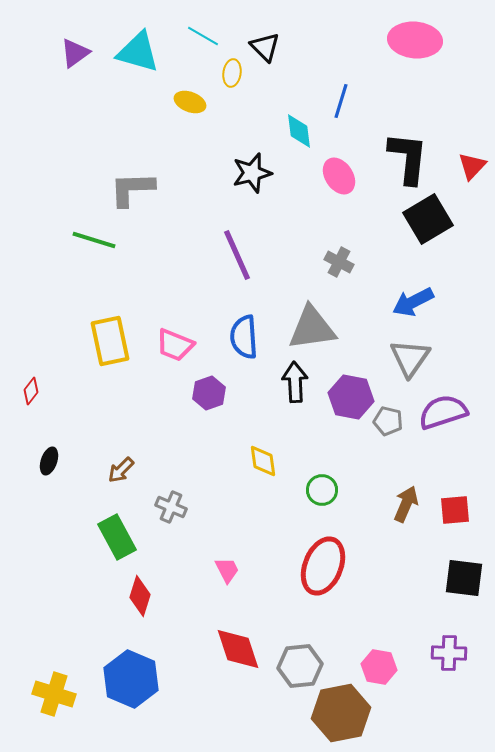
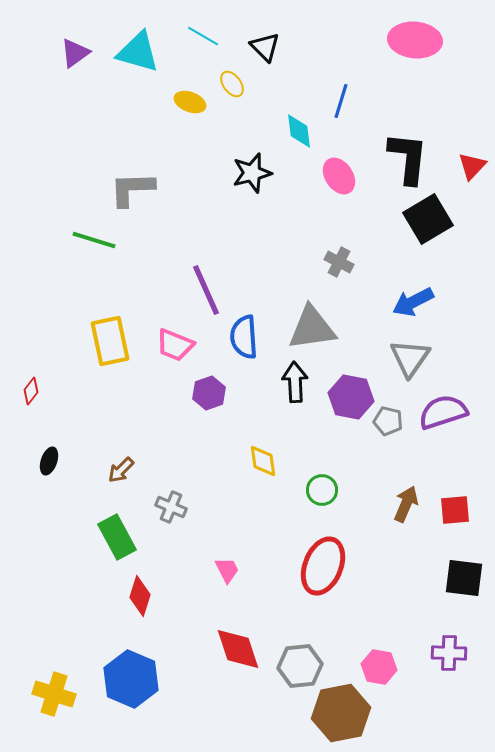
yellow ellipse at (232, 73): moved 11 px down; rotated 44 degrees counterclockwise
purple line at (237, 255): moved 31 px left, 35 px down
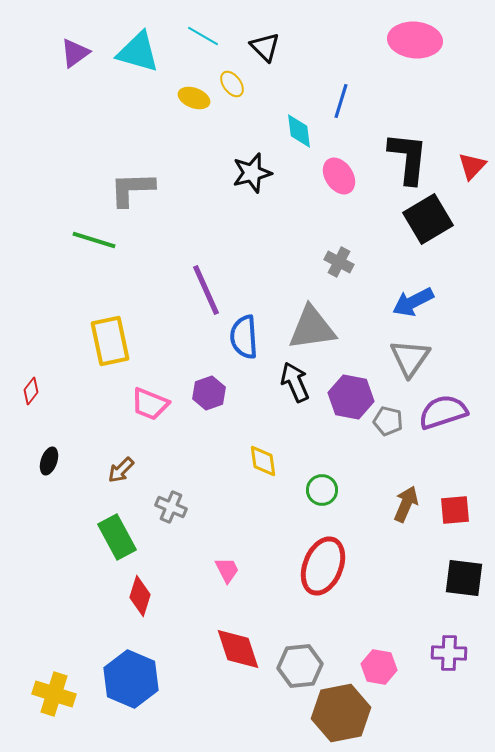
yellow ellipse at (190, 102): moved 4 px right, 4 px up
pink trapezoid at (175, 345): moved 25 px left, 59 px down
black arrow at (295, 382): rotated 21 degrees counterclockwise
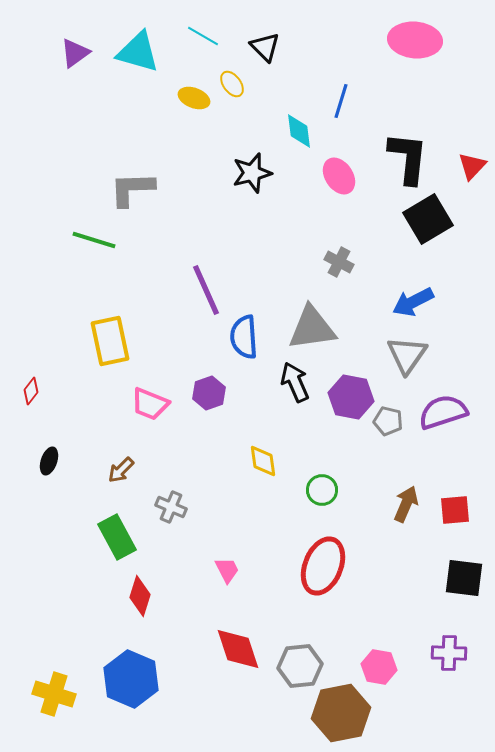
gray triangle at (410, 358): moved 3 px left, 3 px up
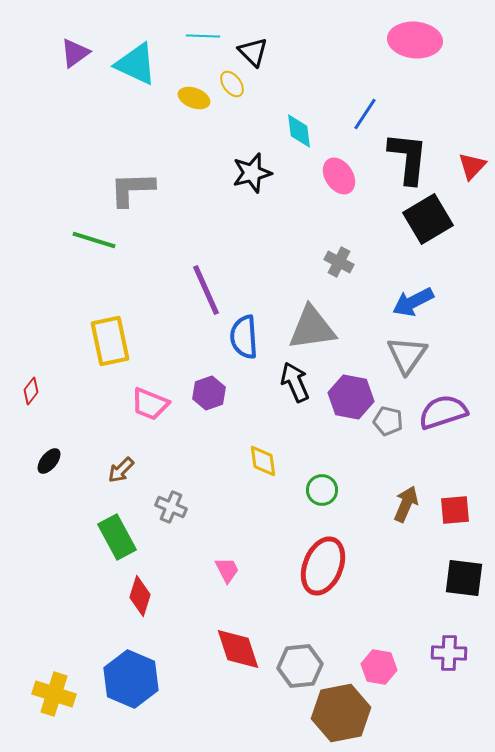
cyan line at (203, 36): rotated 28 degrees counterclockwise
black triangle at (265, 47): moved 12 px left, 5 px down
cyan triangle at (138, 52): moved 2 px left, 12 px down; rotated 9 degrees clockwise
blue line at (341, 101): moved 24 px right, 13 px down; rotated 16 degrees clockwise
black ellipse at (49, 461): rotated 20 degrees clockwise
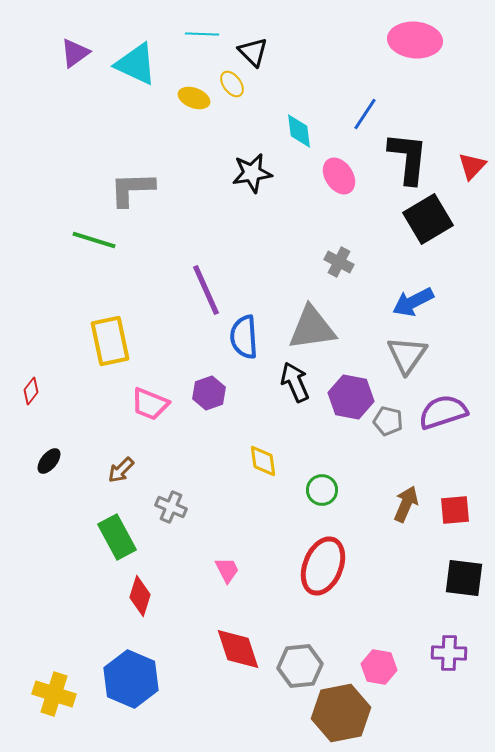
cyan line at (203, 36): moved 1 px left, 2 px up
black star at (252, 173): rotated 6 degrees clockwise
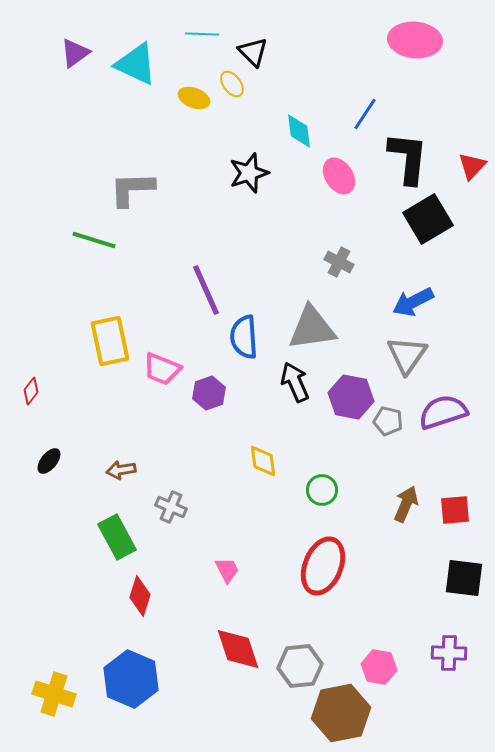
black star at (252, 173): moved 3 px left; rotated 9 degrees counterclockwise
pink trapezoid at (150, 404): moved 12 px right, 35 px up
brown arrow at (121, 470): rotated 36 degrees clockwise
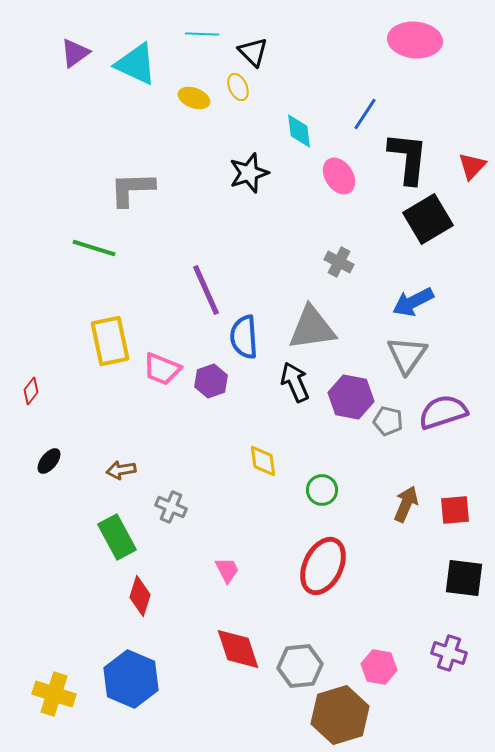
yellow ellipse at (232, 84): moved 6 px right, 3 px down; rotated 12 degrees clockwise
green line at (94, 240): moved 8 px down
purple hexagon at (209, 393): moved 2 px right, 12 px up
red ellipse at (323, 566): rotated 4 degrees clockwise
purple cross at (449, 653): rotated 16 degrees clockwise
brown hexagon at (341, 713): moved 1 px left, 2 px down; rotated 6 degrees counterclockwise
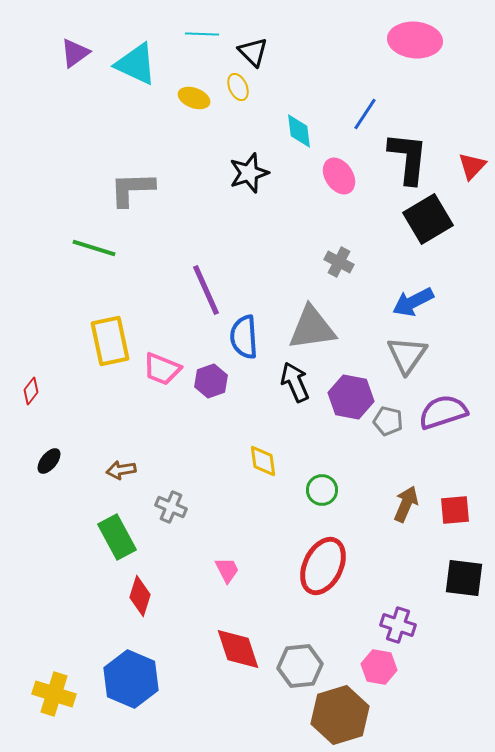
purple cross at (449, 653): moved 51 px left, 28 px up
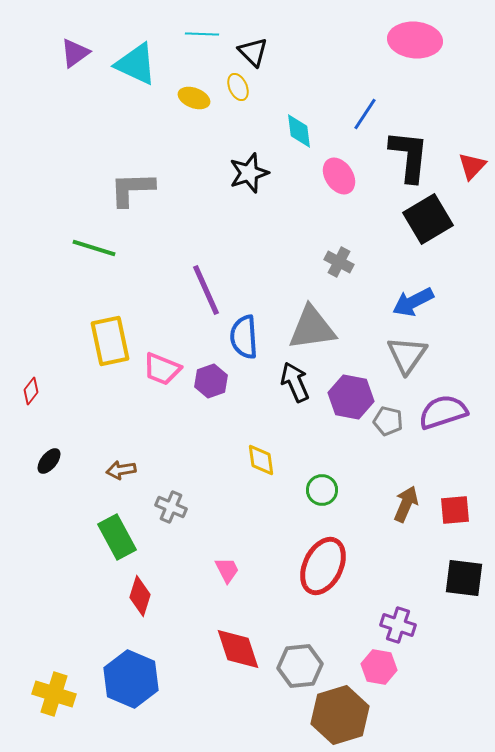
black L-shape at (408, 158): moved 1 px right, 2 px up
yellow diamond at (263, 461): moved 2 px left, 1 px up
